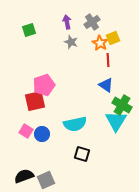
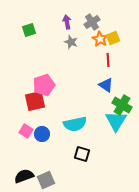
orange star: moved 4 px up
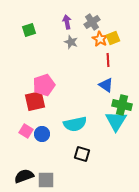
green cross: rotated 18 degrees counterclockwise
gray square: rotated 24 degrees clockwise
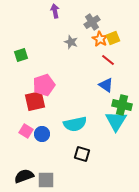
purple arrow: moved 12 px left, 11 px up
green square: moved 8 px left, 25 px down
red line: rotated 48 degrees counterclockwise
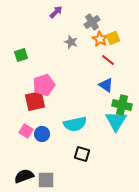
purple arrow: moved 1 px right, 1 px down; rotated 56 degrees clockwise
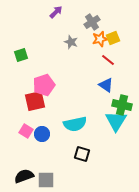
orange star: rotated 28 degrees clockwise
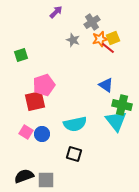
gray star: moved 2 px right, 2 px up
red line: moved 12 px up
cyan triangle: rotated 10 degrees counterclockwise
pink square: moved 1 px down
black square: moved 8 px left
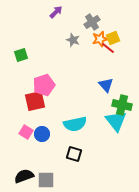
blue triangle: rotated 14 degrees clockwise
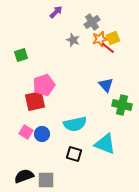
cyan triangle: moved 11 px left, 23 px down; rotated 30 degrees counterclockwise
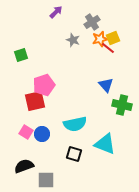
black semicircle: moved 10 px up
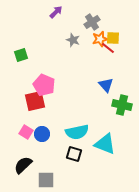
yellow square: rotated 24 degrees clockwise
pink pentagon: rotated 30 degrees counterclockwise
cyan semicircle: moved 2 px right, 8 px down
black semicircle: moved 1 px left, 1 px up; rotated 24 degrees counterclockwise
